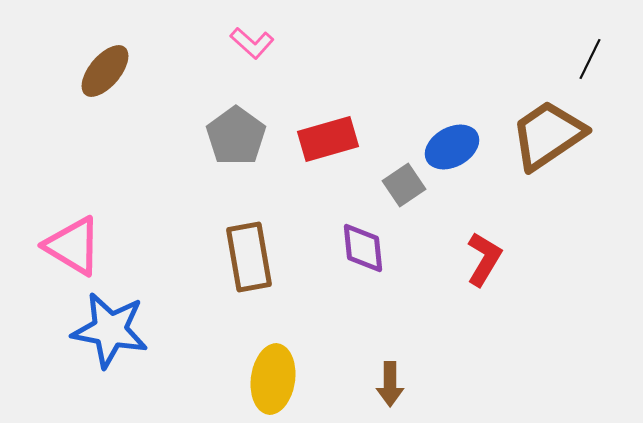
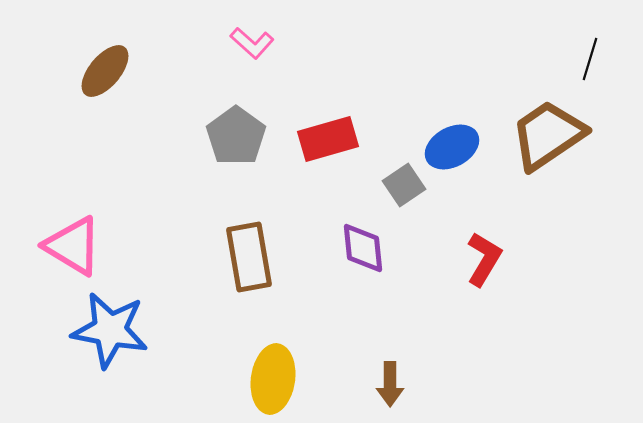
black line: rotated 9 degrees counterclockwise
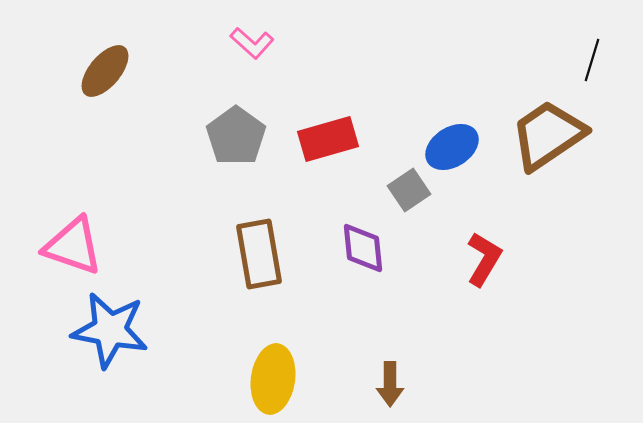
black line: moved 2 px right, 1 px down
blue ellipse: rotated 4 degrees counterclockwise
gray square: moved 5 px right, 5 px down
pink triangle: rotated 12 degrees counterclockwise
brown rectangle: moved 10 px right, 3 px up
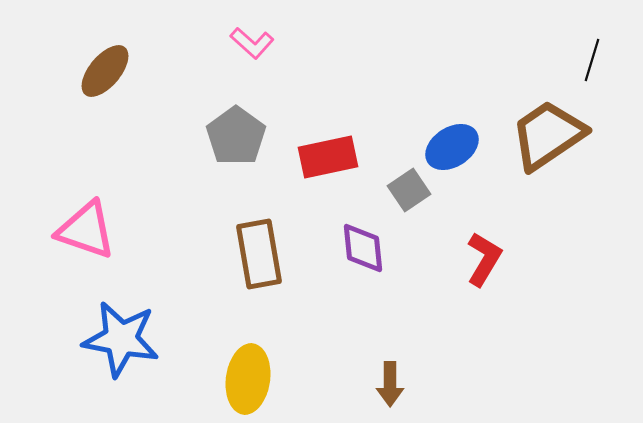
red rectangle: moved 18 px down; rotated 4 degrees clockwise
pink triangle: moved 13 px right, 16 px up
blue star: moved 11 px right, 9 px down
yellow ellipse: moved 25 px left
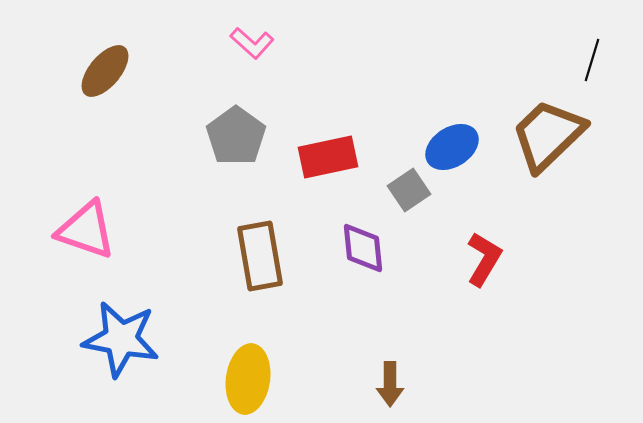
brown trapezoid: rotated 10 degrees counterclockwise
brown rectangle: moved 1 px right, 2 px down
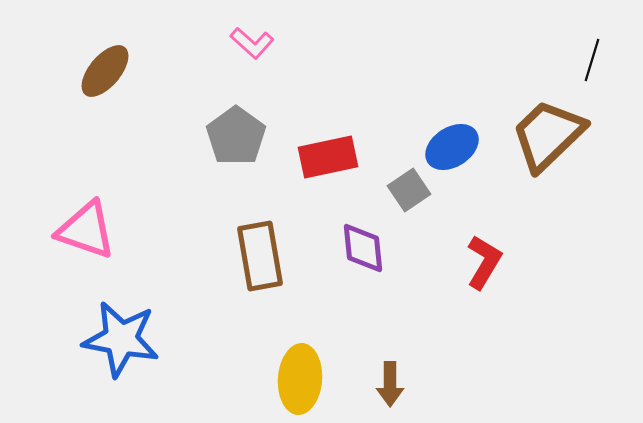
red L-shape: moved 3 px down
yellow ellipse: moved 52 px right; rotated 4 degrees counterclockwise
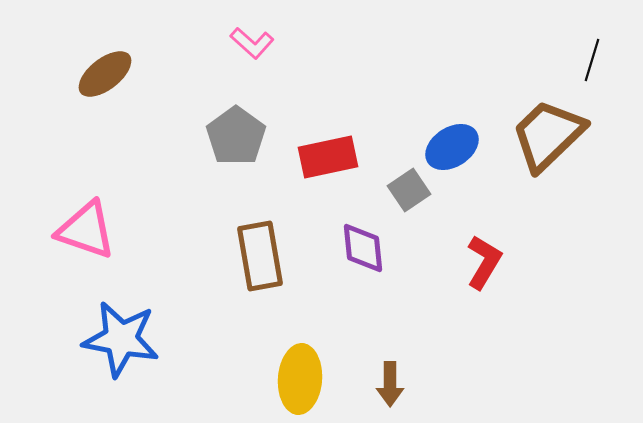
brown ellipse: moved 3 px down; rotated 12 degrees clockwise
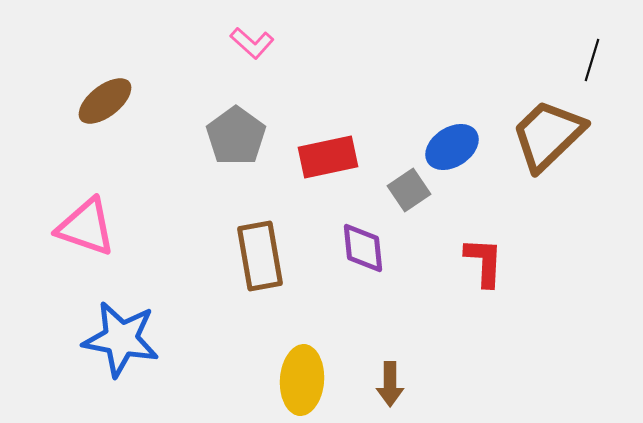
brown ellipse: moved 27 px down
pink triangle: moved 3 px up
red L-shape: rotated 28 degrees counterclockwise
yellow ellipse: moved 2 px right, 1 px down
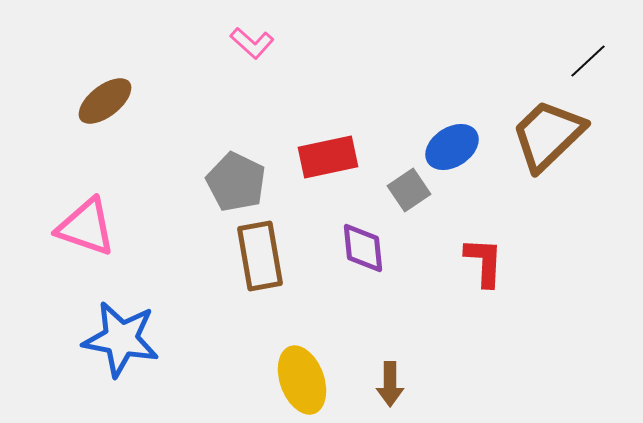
black line: moved 4 px left, 1 px down; rotated 30 degrees clockwise
gray pentagon: moved 46 px down; rotated 10 degrees counterclockwise
yellow ellipse: rotated 24 degrees counterclockwise
